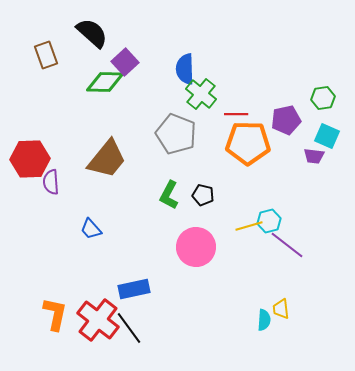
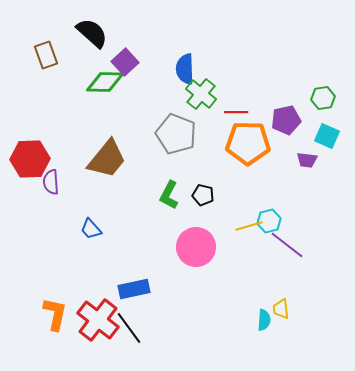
red line: moved 2 px up
purple trapezoid: moved 7 px left, 4 px down
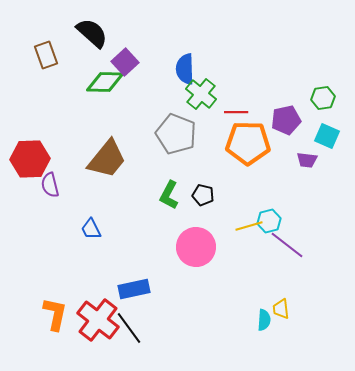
purple semicircle: moved 1 px left, 3 px down; rotated 10 degrees counterclockwise
blue trapezoid: rotated 15 degrees clockwise
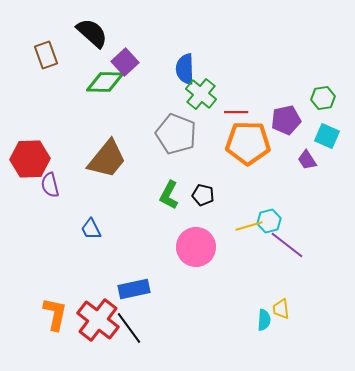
purple trapezoid: rotated 50 degrees clockwise
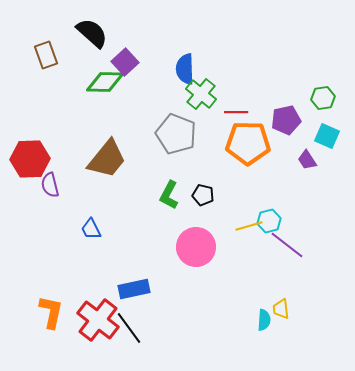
orange L-shape: moved 4 px left, 2 px up
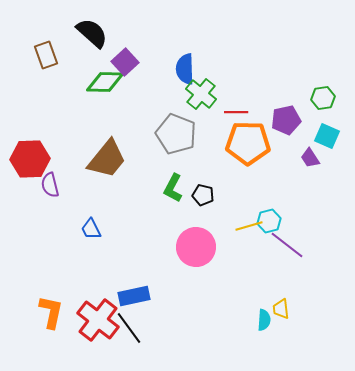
purple trapezoid: moved 3 px right, 2 px up
green L-shape: moved 4 px right, 7 px up
blue rectangle: moved 7 px down
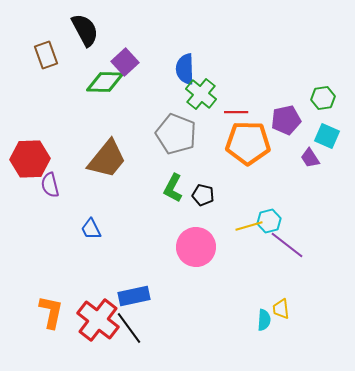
black semicircle: moved 7 px left, 3 px up; rotated 20 degrees clockwise
